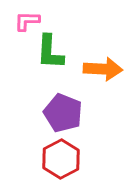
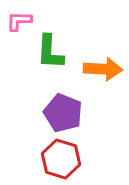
pink L-shape: moved 8 px left
red hexagon: rotated 15 degrees counterclockwise
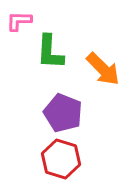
orange arrow: rotated 42 degrees clockwise
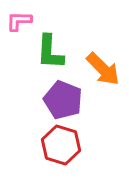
purple pentagon: moved 13 px up
red hexagon: moved 14 px up
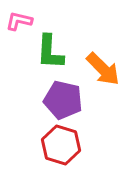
pink L-shape: rotated 12 degrees clockwise
purple pentagon: rotated 9 degrees counterclockwise
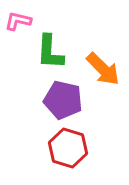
pink L-shape: moved 1 px left
red hexagon: moved 7 px right, 3 px down
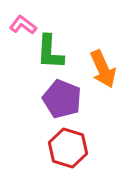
pink L-shape: moved 5 px right, 4 px down; rotated 24 degrees clockwise
orange arrow: rotated 21 degrees clockwise
purple pentagon: moved 1 px left, 1 px up; rotated 9 degrees clockwise
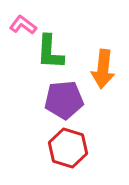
orange arrow: rotated 30 degrees clockwise
purple pentagon: moved 2 px right, 1 px down; rotated 27 degrees counterclockwise
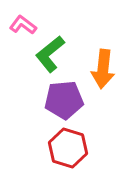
green L-shape: moved 2 px down; rotated 48 degrees clockwise
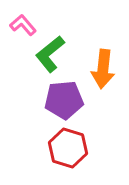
pink L-shape: rotated 12 degrees clockwise
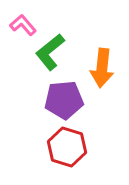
green L-shape: moved 2 px up
orange arrow: moved 1 px left, 1 px up
red hexagon: moved 1 px left, 1 px up
